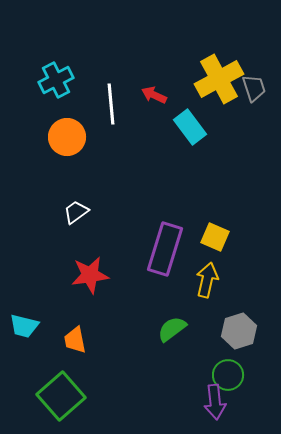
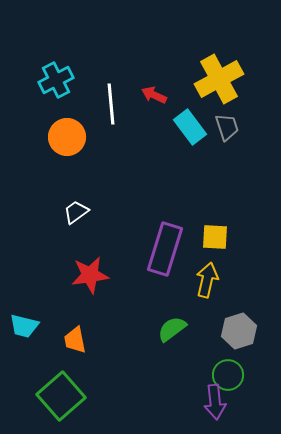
gray trapezoid: moved 27 px left, 39 px down
yellow square: rotated 20 degrees counterclockwise
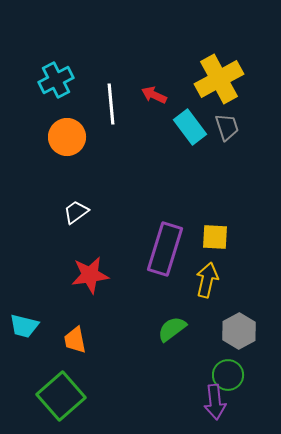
gray hexagon: rotated 12 degrees counterclockwise
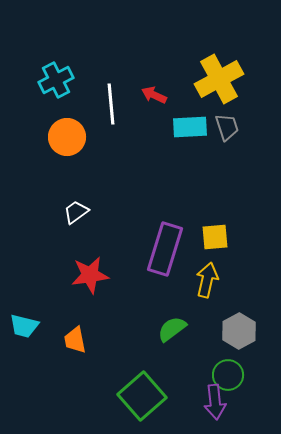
cyan rectangle: rotated 56 degrees counterclockwise
yellow square: rotated 8 degrees counterclockwise
green square: moved 81 px right
